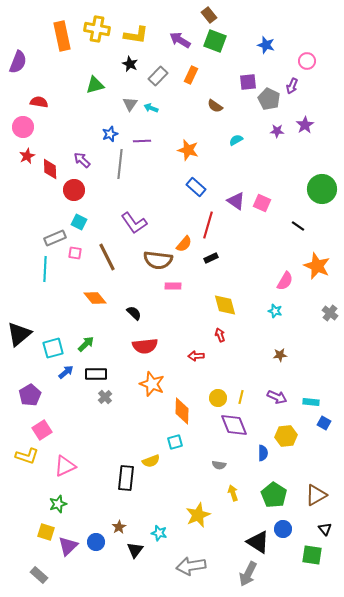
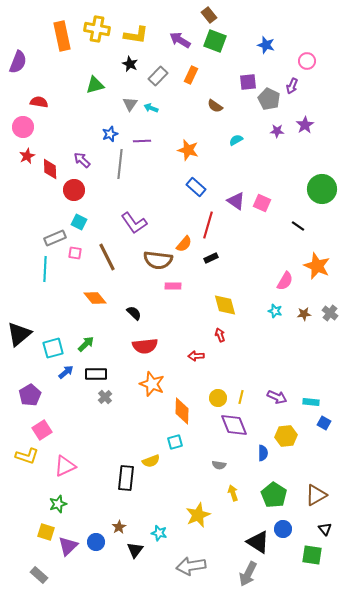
brown star at (280, 355): moved 24 px right, 41 px up
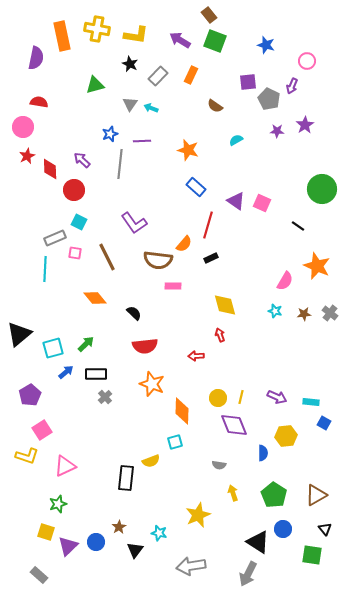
purple semicircle at (18, 62): moved 18 px right, 4 px up; rotated 10 degrees counterclockwise
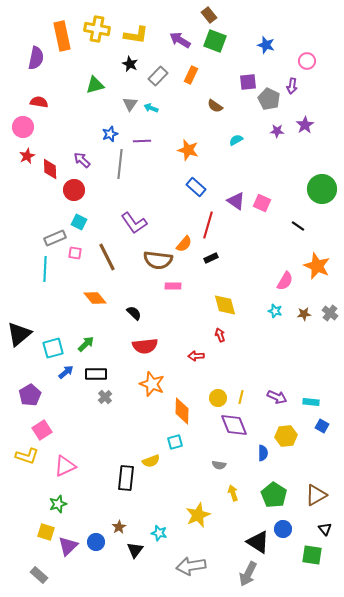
purple arrow at (292, 86): rotated 14 degrees counterclockwise
blue square at (324, 423): moved 2 px left, 3 px down
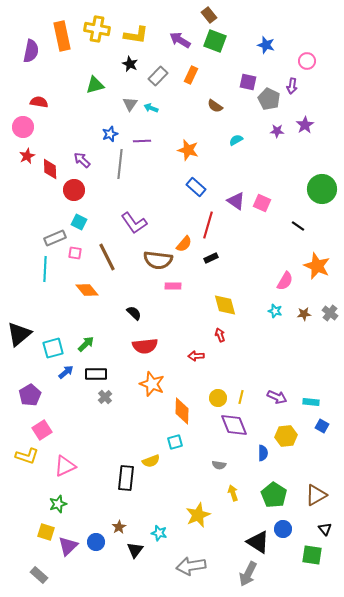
purple semicircle at (36, 58): moved 5 px left, 7 px up
purple square at (248, 82): rotated 18 degrees clockwise
orange diamond at (95, 298): moved 8 px left, 8 px up
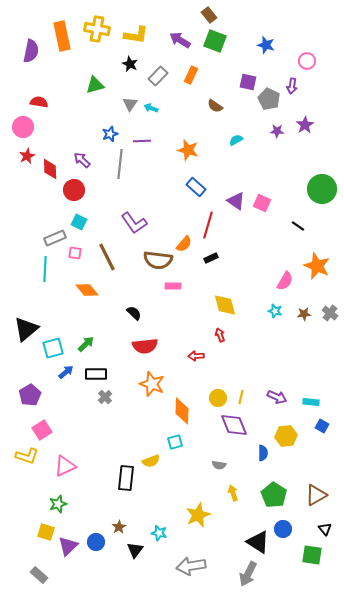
black triangle at (19, 334): moved 7 px right, 5 px up
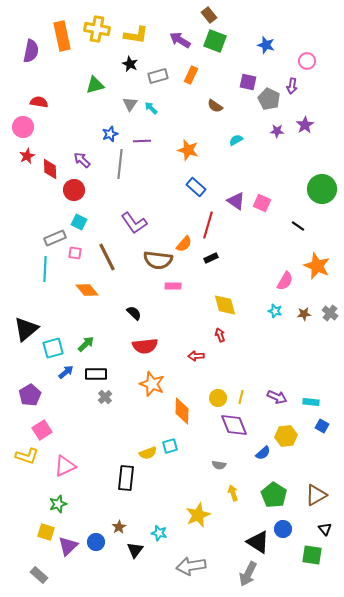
gray rectangle at (158, 76): rotated 30 degrees clockwise
cyan arrow at (151, 108): rotated 24 degrees clockwise
cyan square at (175, 442): moved 5 px left, 4 px down
blue semicircle at (263, 453): rotated 49 degrees clockwise
yellow semicircle at (151, 461): moved 3 px left, 8 px up
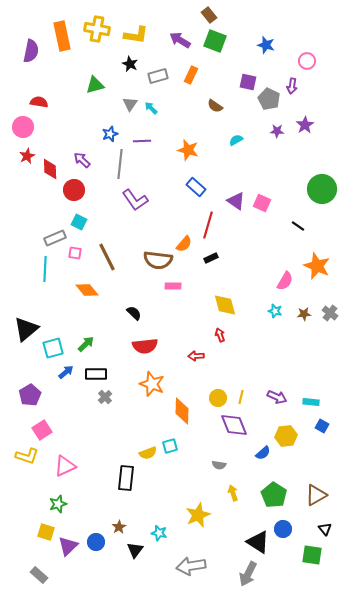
purple L-shape at (134, 223): moved 1 px right, 23 px up
